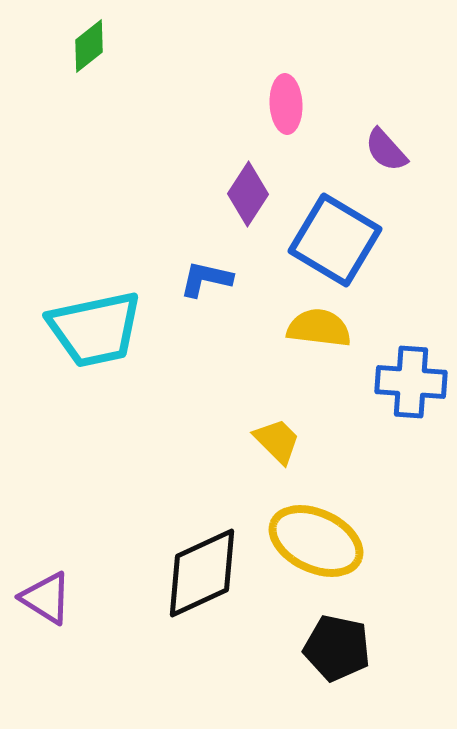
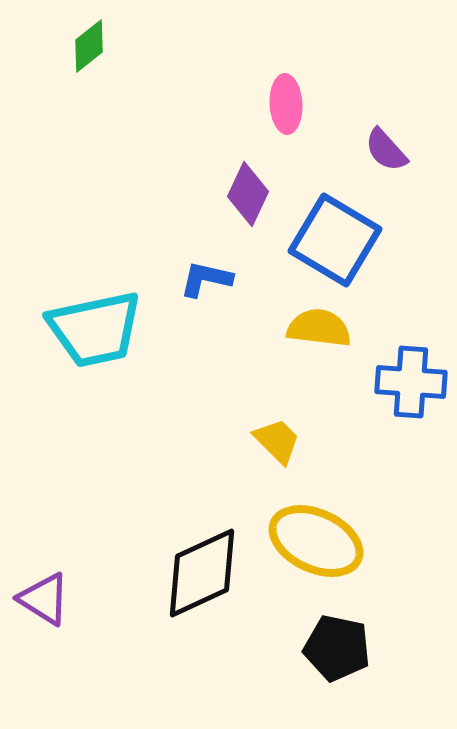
purple diamond: rotated 8 degrees counterclockwise
purple triangle: moved 2 px left, 1 px down
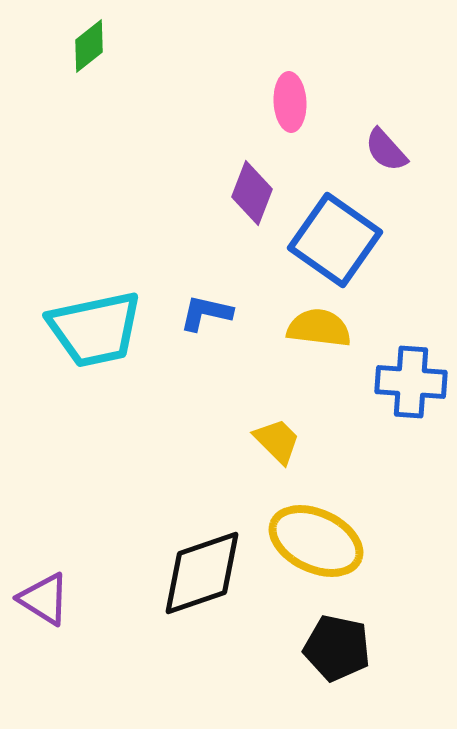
pink ellipse: moved 4 px right, 2 px up
purple diamond: moved 4 px right, 1 px up; rotated 4 degrees counterclockwise
blue square: rotated 4 degrees clockwise
blue L-shape: moved 34 px down
black diamond: rotated 6 degrees clockwise
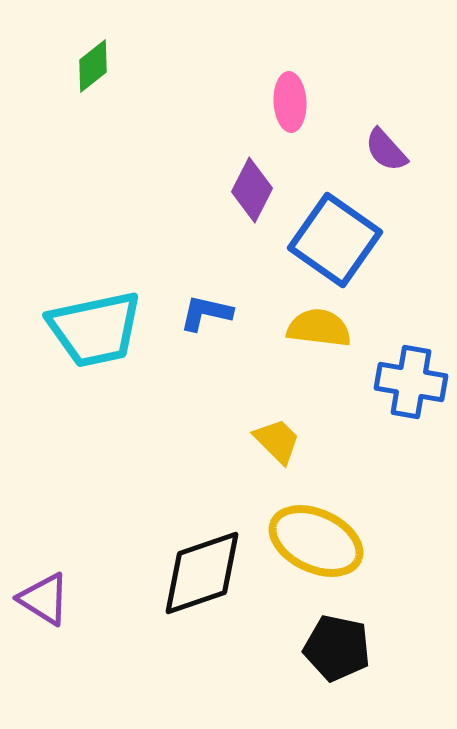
green diamond: moved 4 px right, 20 px down
purple diamond: moved 3 px up; rotated 6 degrees clockwise
blue cross: rotated 6 degrees clockwise
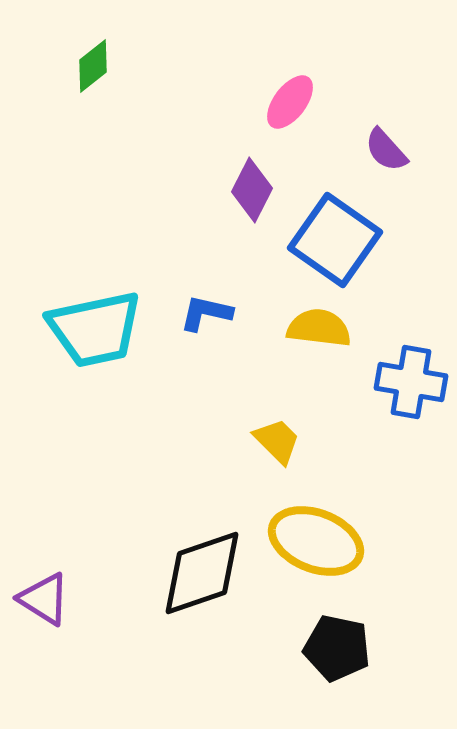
pink ellipse: rotated 40 degrees clockwise
yellow ellipse: rotated 4 degrees counterclockwise
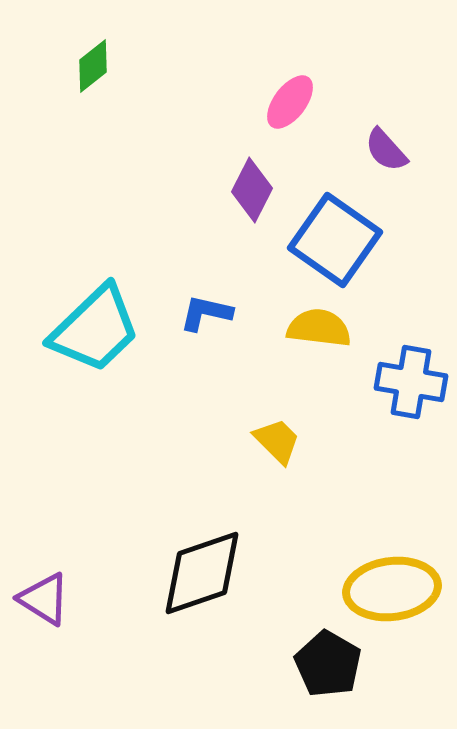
cyan trapezoid: rotated 32 degrees counterclockwise
yellow ellipse: moved 76 px right, 48 px down; rotated 28 degrees counterclockwise
black pentagon: moved 9 px left, 16 px down; rotated 18 degrees clockwise
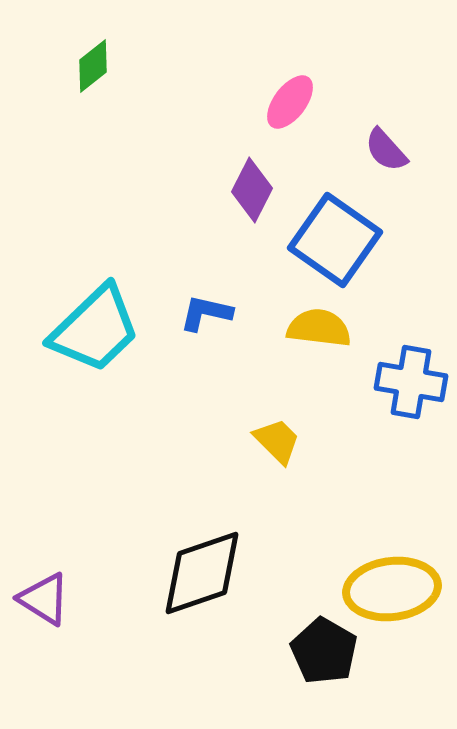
black pentagon: moved 4 px left, 13 px up
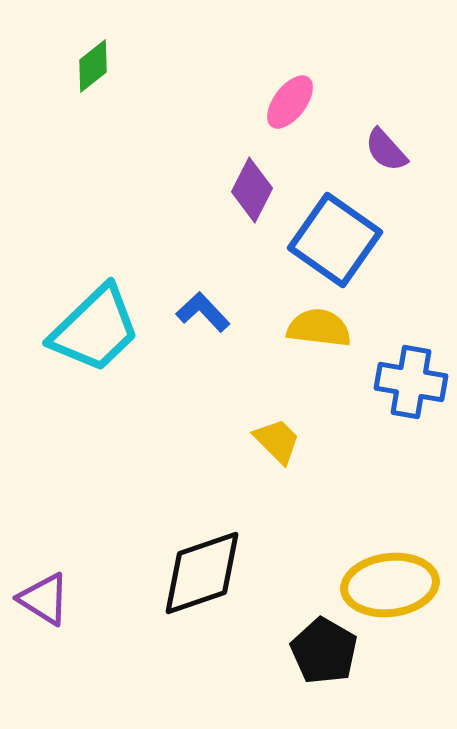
blue L-shape: moved 3 px left, 1 px up; rotated 34 degrees clockwise
yellow ellipse: moved 2 px left, 4 px up
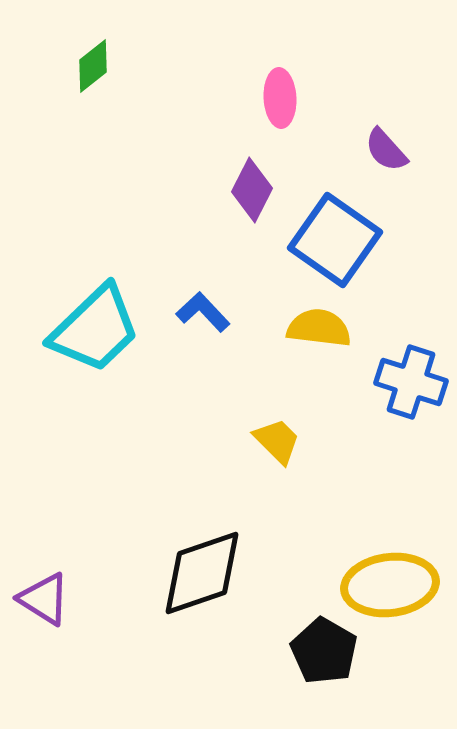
pink ellipse: moved 10 px left, 4 px up; rotated 40 degrees counterclockwise
blue cross: rotated 8 degrees clockwise
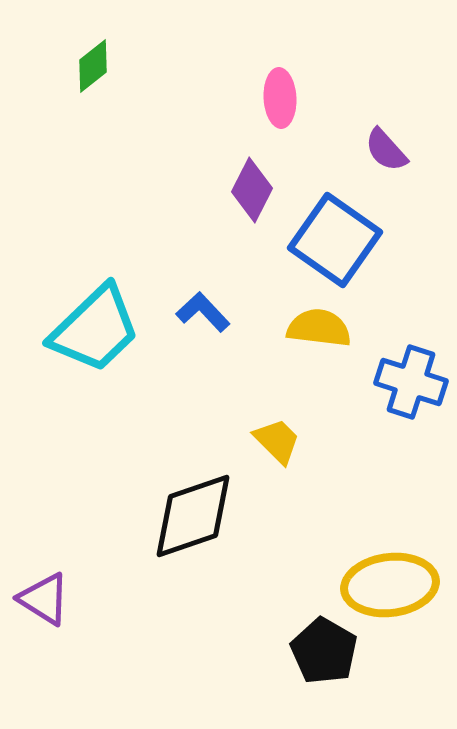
black diamond: moved 9 px left, 57 px up
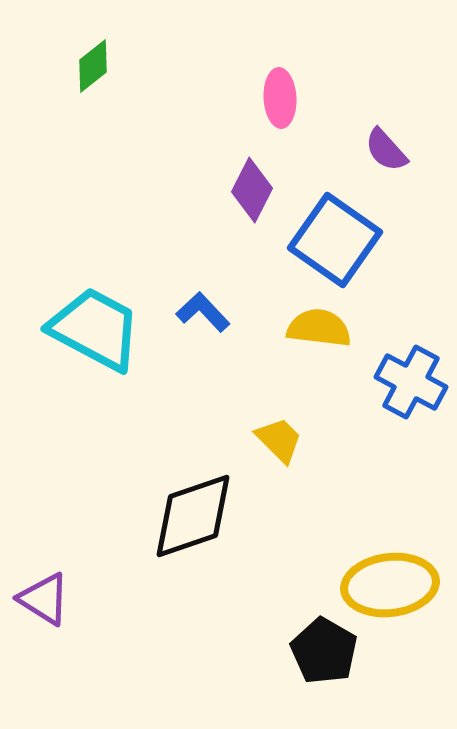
cyan trapezoid: rotated 108 degrees counterclockwise
blue cross: rotated 10 degrees clockwise
yellow trapezoid: moved 2 px right, 1 px up
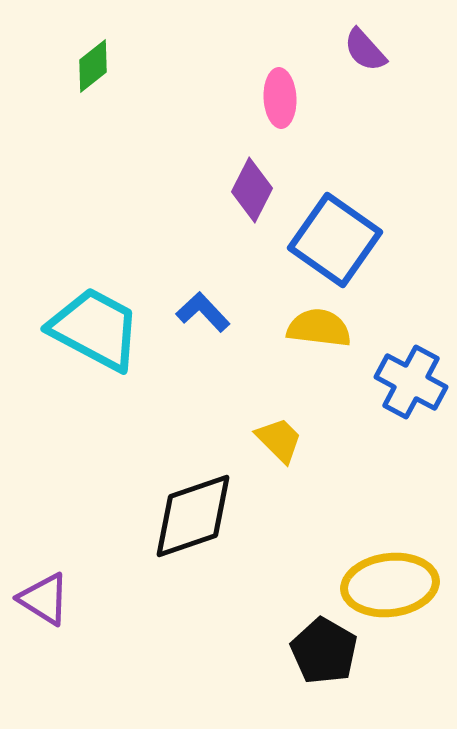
purple semicircle: moved 21 px left, 100 px up
